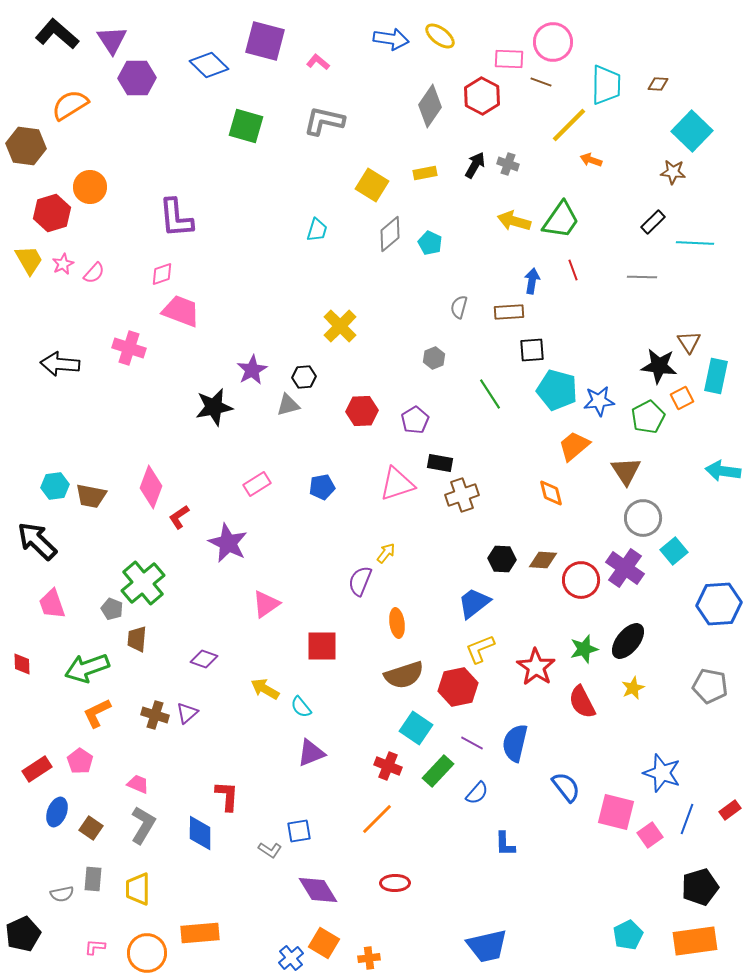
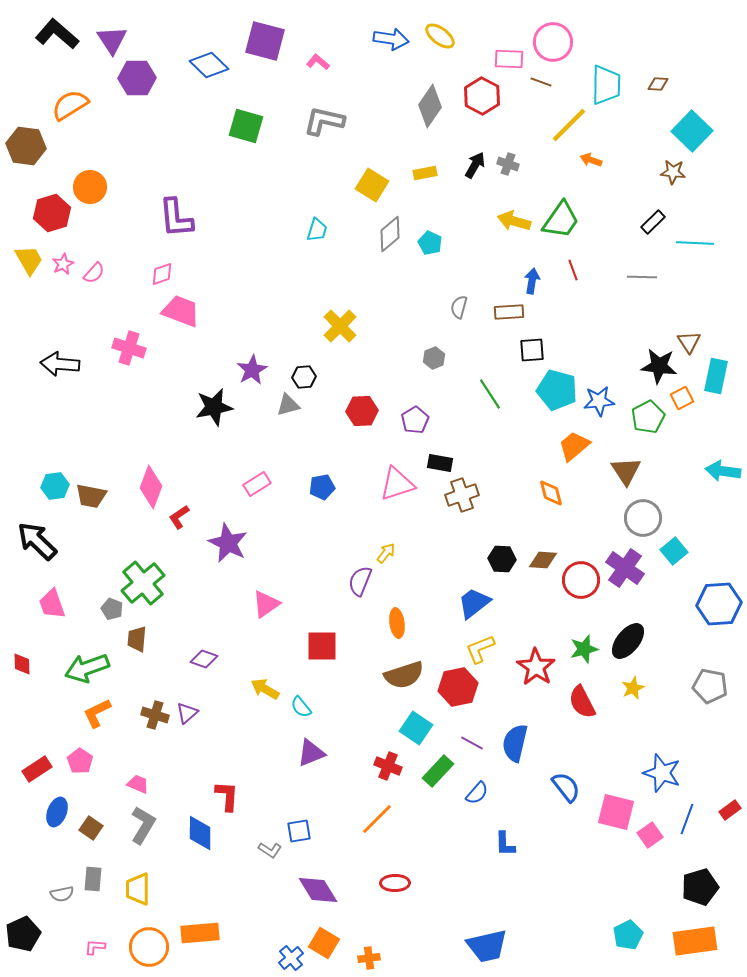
orange circle at (147, 953): moved 2 px right, 6 px up
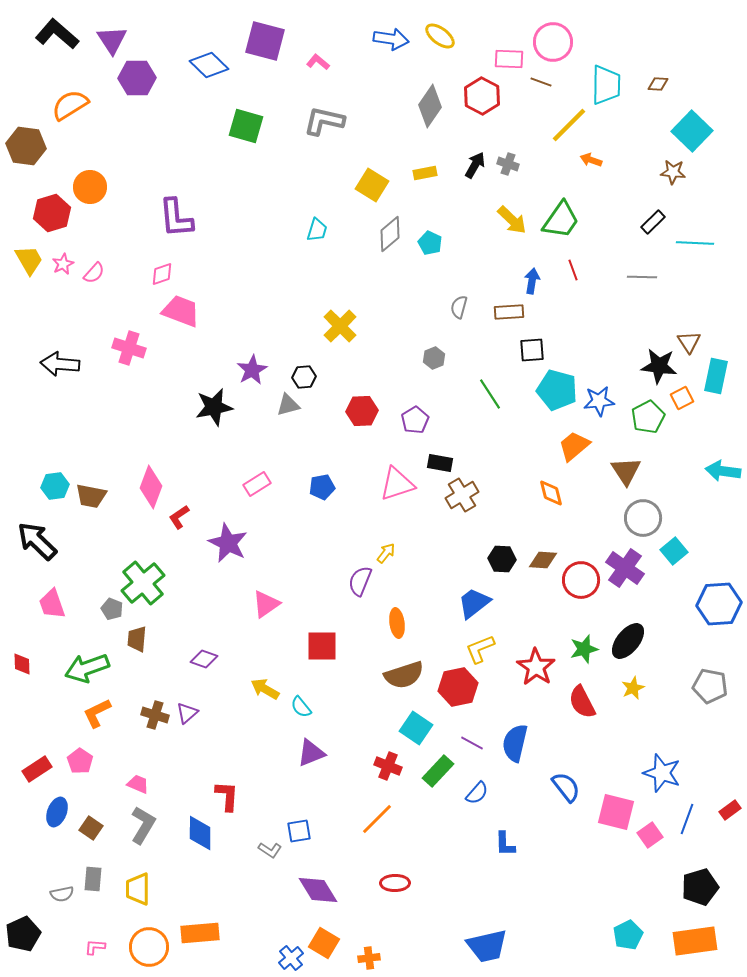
yellow arrow at (514, 221): moved 2 px left, 1 px up; rotated 152 degrees counterclockwise
brown cross at (462, 495): rotated 12 degrees counterclockwise
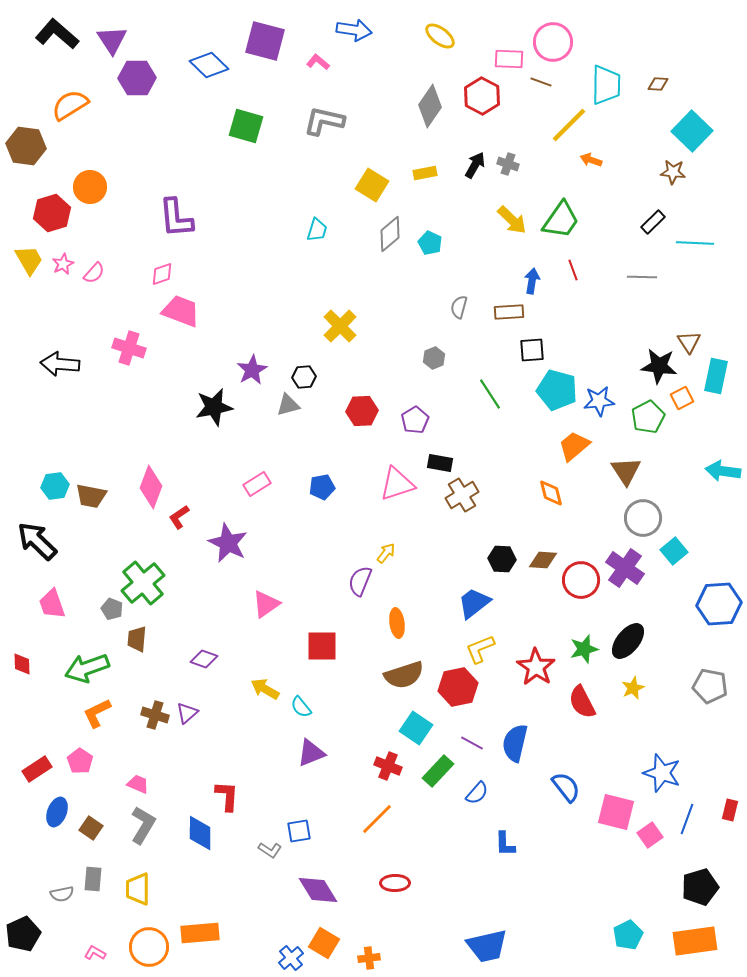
blue arrow at (391, 39): moved 37 px left, 9 px up
red rectangle at (730, 810): rotated 40 degrees counterclockwise
pink L-shape at (95, 947): moved 6 px down; rotated 25 degrees clockwise
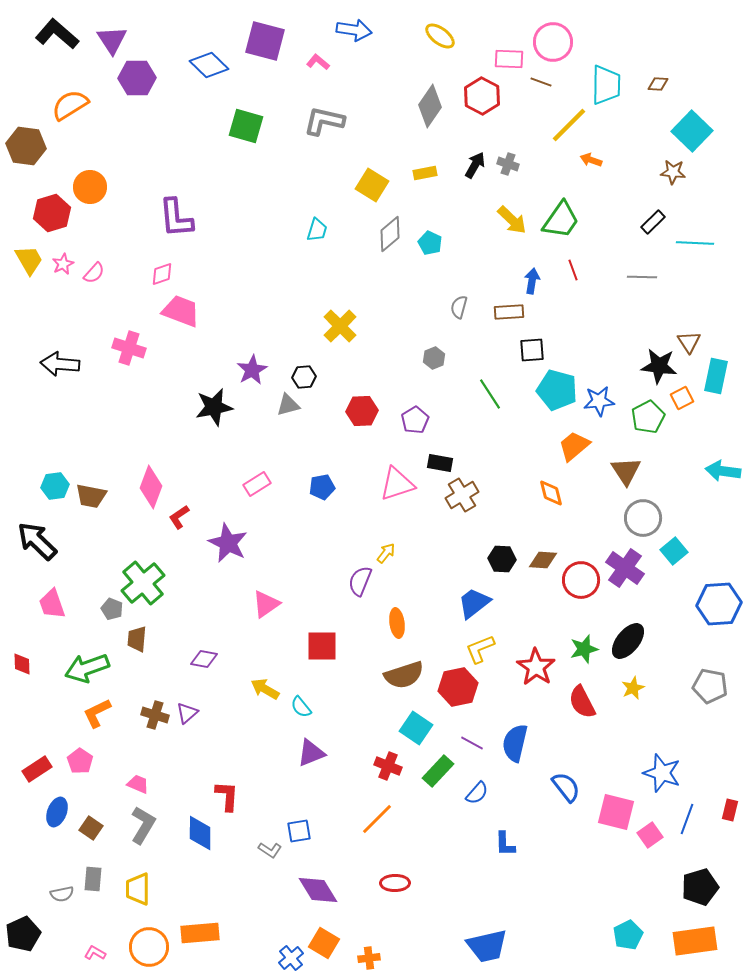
purple diamond at (204, 659): rotated 8 degrees counterclockwise
